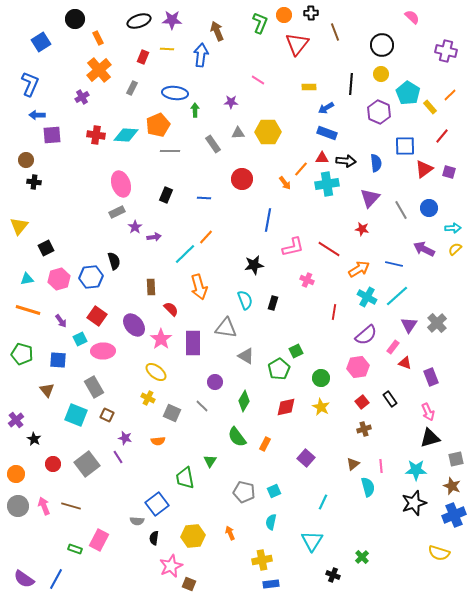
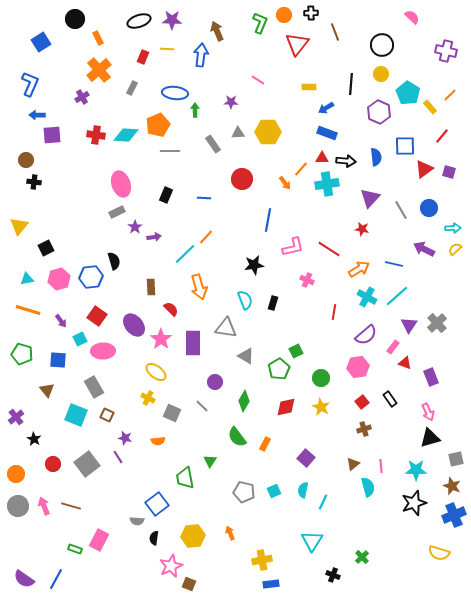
blue semicircle at (376, 163): moved 6 px up
purple cross at (16, 420): moved 3 px up
cyan semicircle at (271, 522): moved 32 px right, 32 px up
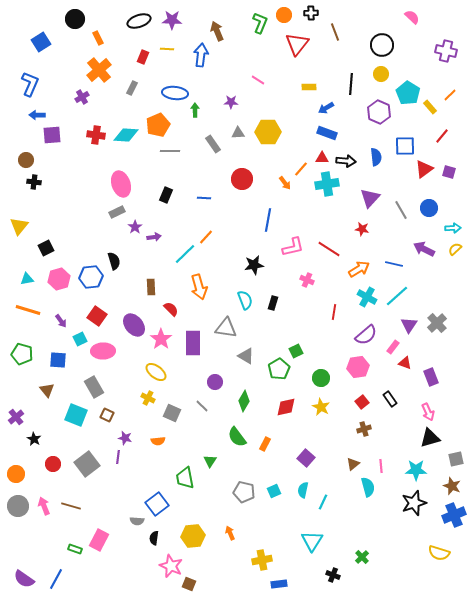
purple line at (118, 457): rotated 40 degrees clockwise
pink star at (171, 566): rotated 25 degrees counterclockwise
blue rectangle at (271, 584): moved 8 px right
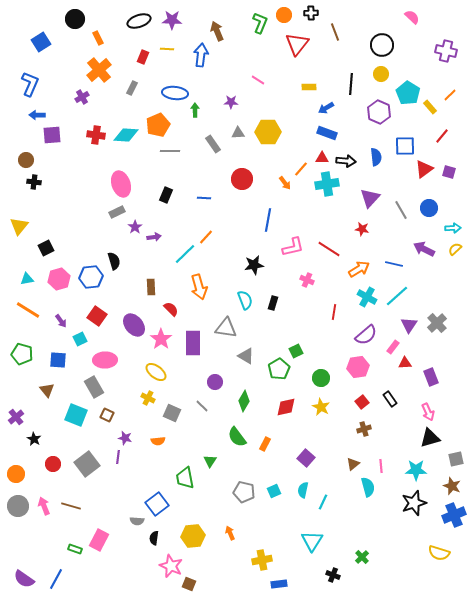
orange line at (28, 310): rotated 15 degrees clockwise
pink ellipse at (103, 351): moved 2 px right, 9 px down
red triangle at (405, 363): rotated 24 degrees counterclockwise
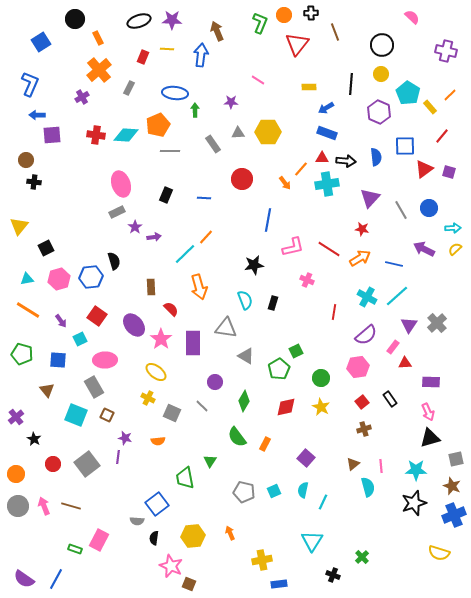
gray rectangle at (132, 88): moved 3 px left
orange arrow at (359, 269): moved 1 px right, 11 px up
purple rectangle at (431, 377): moved 5 px down; rotated 66 degrees counterclockwise
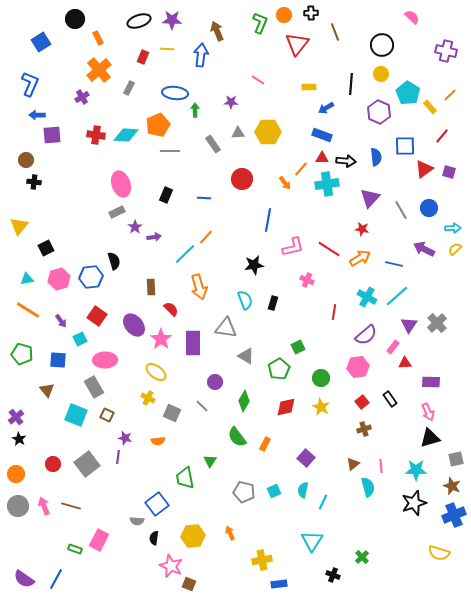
blue rectangle at (327, 133): moved 5 px left, 2 px down
green square at (296, 351): moved 2 px right, 4 px up
black star at (34, 439): moved 15 px left
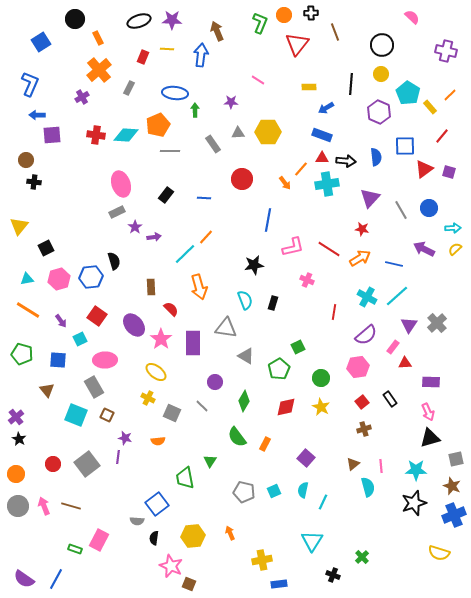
black rectangle at (166, 195): rotated 14 degrees clockwise
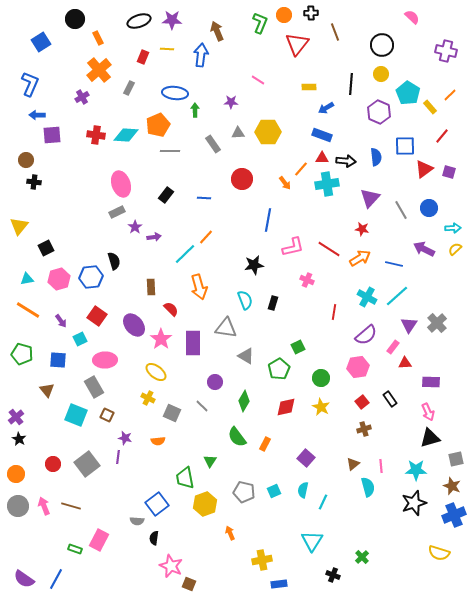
yellow hexagon at (193, 536): moved 12 px right, 32 px up; rotated 15 degrees counterclockwise
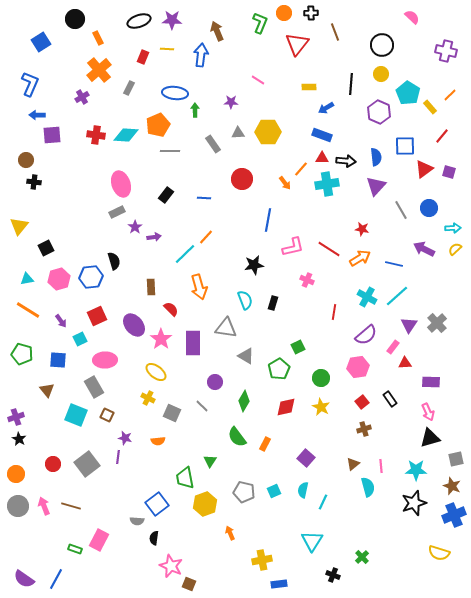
orange circle at (284, 15): moved 2 px up
purple triangle at (370, 198): moved 6 px right, 12 px up
red square at (97, 316): rotated 30 degrees clockwise
purple cross at (16, 417): rotated 21 degrees clockwise
